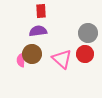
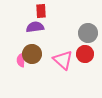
purple semicircle: moved 3 px left, 4 px up
pink triangle: moved 1 px right, 1 px down
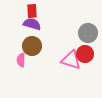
red rectangle: moved 9 px left
purple semicircle: moved 3 px left, 3 px up; rotated 24 degrees clockwise
brown circle: moved 8 px up
pink triangle: moved 8 px right; rotated 25 degrees counterclockwise
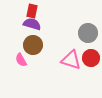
red rectangle: rotated 16 degrees clockwise
brown circle: moved 1 px right, 1 px up
red circle: moved 6 px right, 4 px down
pink semicircle: rotated 32 degrees counterclockwise
